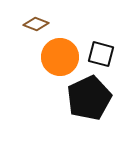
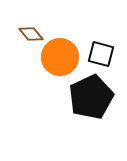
brown diamond: moved 5 px left, 10 px down; rotated 30 degrees clockwise
black pentagon: moved 2 px right, 1 px up
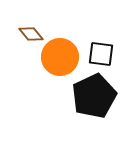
black square: rotated 8 degrees counterclockwise
black pentagon: moved 3 px right, 1 px up
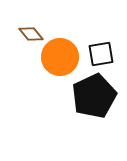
black square: rotated 16 degrees counterclockwise
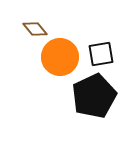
brown diamond: moved 4 px right, 5 px up
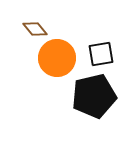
orange circle: moved 3 px left, 1 px down
black pentagon: rotated 12 degrees clockwise
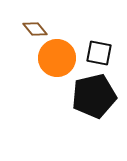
black square: moved 2 px left, 1 px up; rotated 20 degrees clockwise
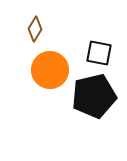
brown diamond: rotated 70 degrees clockwise
orange circle: moved 7 px left, 12 px down
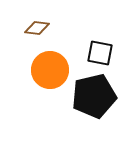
brown diamond: moved 2 px right, 1 px up; rotated 65 degrees clockwise
black square: moved 1 px right
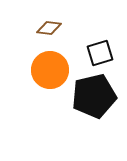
brown diamond: moved 12 px right
black square: rotated 28 degrees counterclockwise
